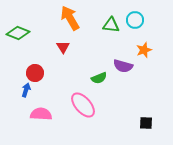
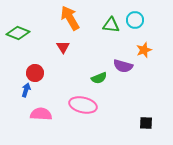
pink ellipse: rotated 36 degrees counterclockwise
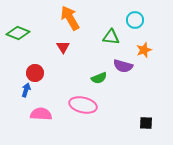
green triangle: moved 12 px down
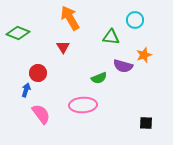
orange star: moved 5 px down
red circle: moved 3 px right
pink ellipse: rotated 16 degrees counterclockwise
pink semicircle: rotated 50 degrees clockwise
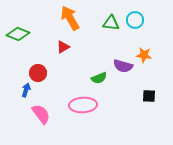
green diamond: moved 1 px down
green triangle: moved 14 px up
red triangle: rotated 32 degrees clockwise
orange star: rotated 28 degrees clockwise
black square: moved 3 px right, 27 px up
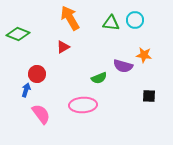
red circle: moved 1 px left, 1 px down
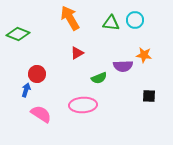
red triangle: moved 14 px right, 6 px down
purple semicircle: rotated 18 degrees counterclockwise
pink semicircle: rotated 20 degrees counterclockwise
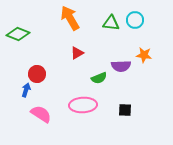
purple semicircle: moved 2 px left
black square: moved 24 px left, 14 px down
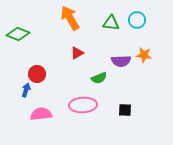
cyan circle: moved 2 px right
purple semicircle: moved 5 px up
pink semicircle: rotated 40 degrees counterclockwise
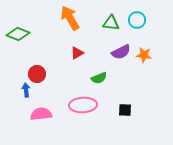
purple semicircle: moved 9 px up; rotated 24 degrees counterclockwise
blue arrow: rotated 24 degrees counterclockwise
